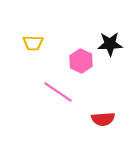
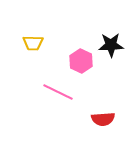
black star: moved 1 px right, 1 px down
pink line: rotated 8 degrees counterclockwise
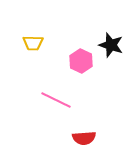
black star: rotated 20 degrees clockwise
pink line: moved 2 px left, 8 px down
red semicircle: moved 19 px left, 19 px down
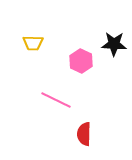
black star: moved 3 px right, 1 px up; rotated 15 degrees counterclockwise
red semicircle: moved 4 px up; rotated 95 degrees clockwise
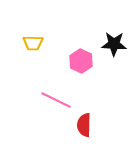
red semicircle: moved 9 px up
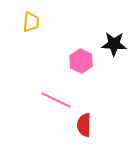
yellow trapezoid: moved 2 px left, 21 px up; rotated 85 degrees counterclockwise
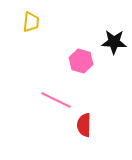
black star: moved 2 px up
pink hexagon: rotated 10 degrees counterclockwise
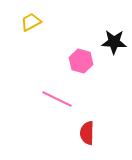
yellow trapezoid: rotated 125 degrees counterclockwise
pink line: moved 1 px right, 1 px up
red semicircle: moved 3 px right, 8 px down
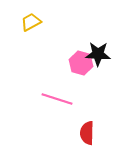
black star: moved 16 px left, 12 px down
pink hexagon: moved 2 px down
pink line: rotated 8 degrees counterclockwise
